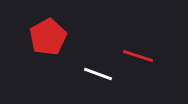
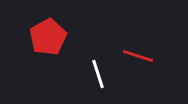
white line: rotated 52 degrees clockwise
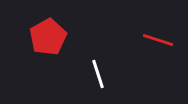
red line: moved 20 px right, 16 px up
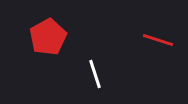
white line: moved 3 px left
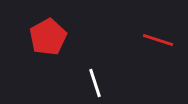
white line: moved 9 px down
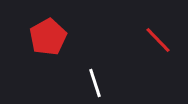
red line: rotated 28 degrees clockwise
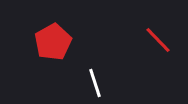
red pentagon: moved 5 px right, 5 px down
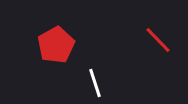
red pentagon: moved 3 px right, 3 px down
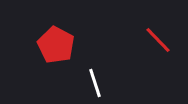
red pentagon: rotated 15 degrees counterclockwise
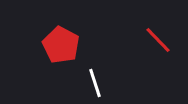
red pentagon: moved 5 px right
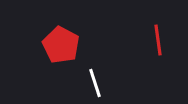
red line: rotated 36 degrees clockwise
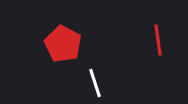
red pentagon: moved 2 px right, 1 px up
